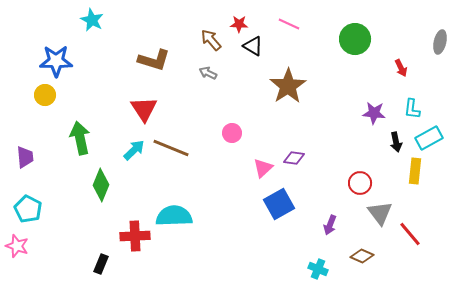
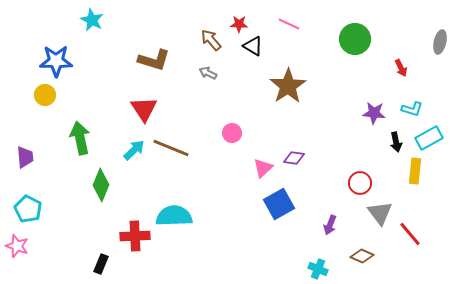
cyan L-shape: rotated 80 degrees counterclockwise
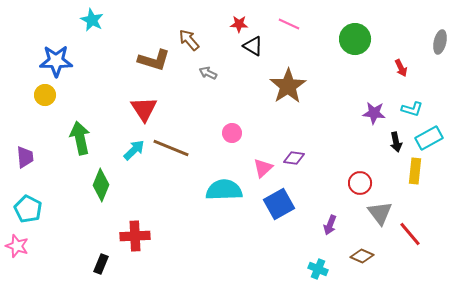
brown arrow: moved 22 px left
cyan semicircle: moved 50 px right, 26 px up
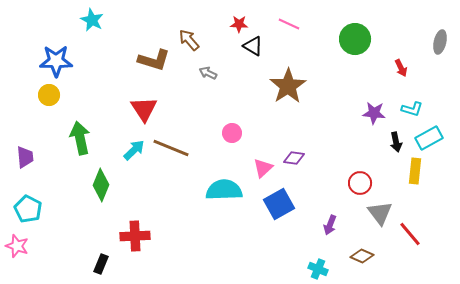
yellow circle: moved 4 px right
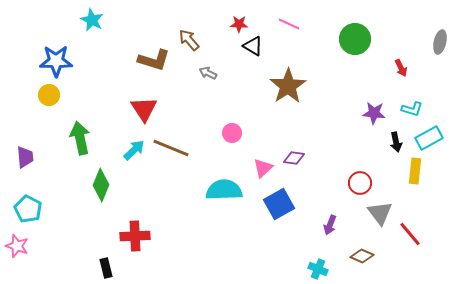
black rectangle: moved 5 px right, 4 px down; rotated 36 degrees counterclockwise
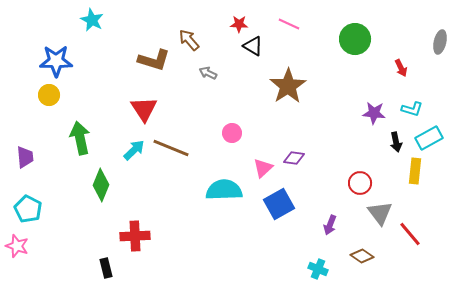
brown diamond: rotated 10 degrees clockwise
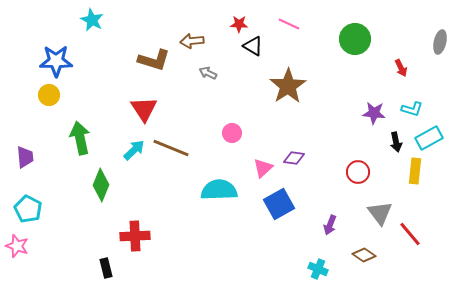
brown arrow: moved 3 px right, 1 px down; rotated 55 degrees counterclockwise
red circle: moved 2 px left, 11 px up
cyan semicircle: moved 5 px left
brown diamond: moved 2 px right, 1 px up
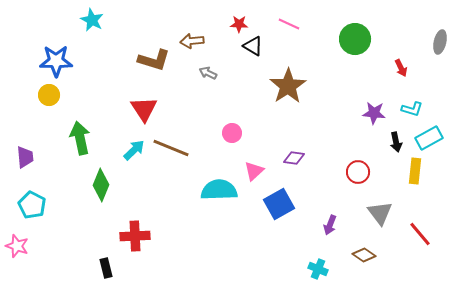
pink triangle: moved 9 px left, 3 px down
cyan pentagon: moved 4 px right, 4 px up
red line: moved 10 px right
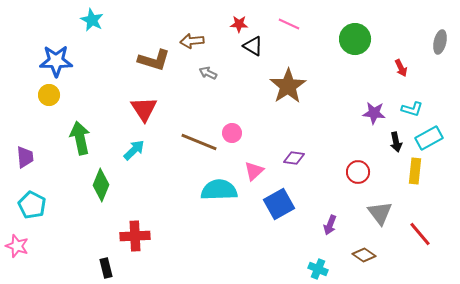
brown line: moved 28 px right, 6 px up
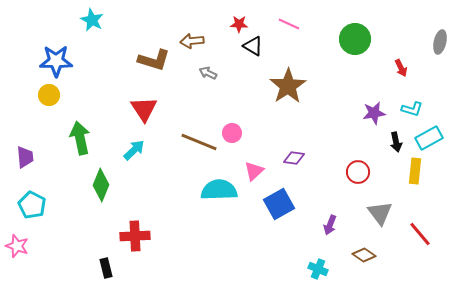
purple star: rotated 15 degrees counterclockwise
